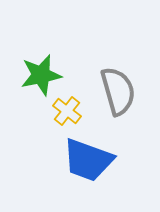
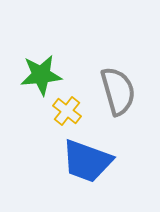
green star: rotated 6 degrees clockwise
blue trapezoid: moved 1 px left, 1 px down
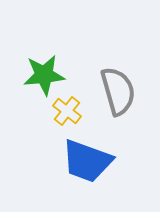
green star: moved 3 px right
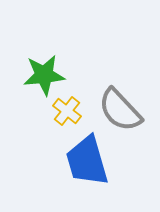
gray semicircle: moved 2 px right, 19 px down; rotated 153 degrees clockwise
blue trapezoid: rotated 54 degrees clockwise
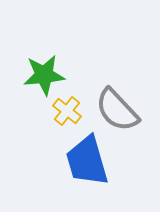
gray semicircle: moved 3 px left
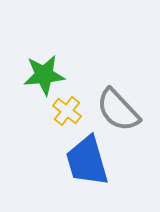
gray semicircle: moved 1 px right
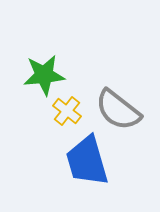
gray semicircle: rotated 9 degrees counterclockwise
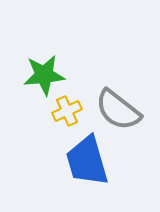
yellow cross: rotated 28 degrees clockwise
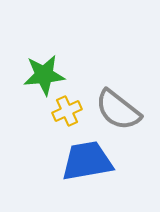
blue trapezoid: rotated 96 degrees clockwise
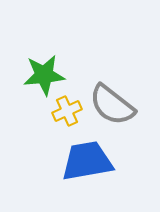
gray semicircle: moved 6 px left, 5 px up
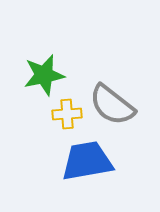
green star: rotated 6 degrees counterclockwise
yellow cross: moved 3 px down; rotated 20 degrees clockwise
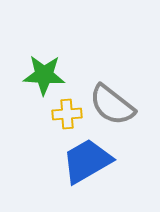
green star: rotated 15 degrees clockwise
blue trapezoid: rotated 20 degrees counterclockwise
